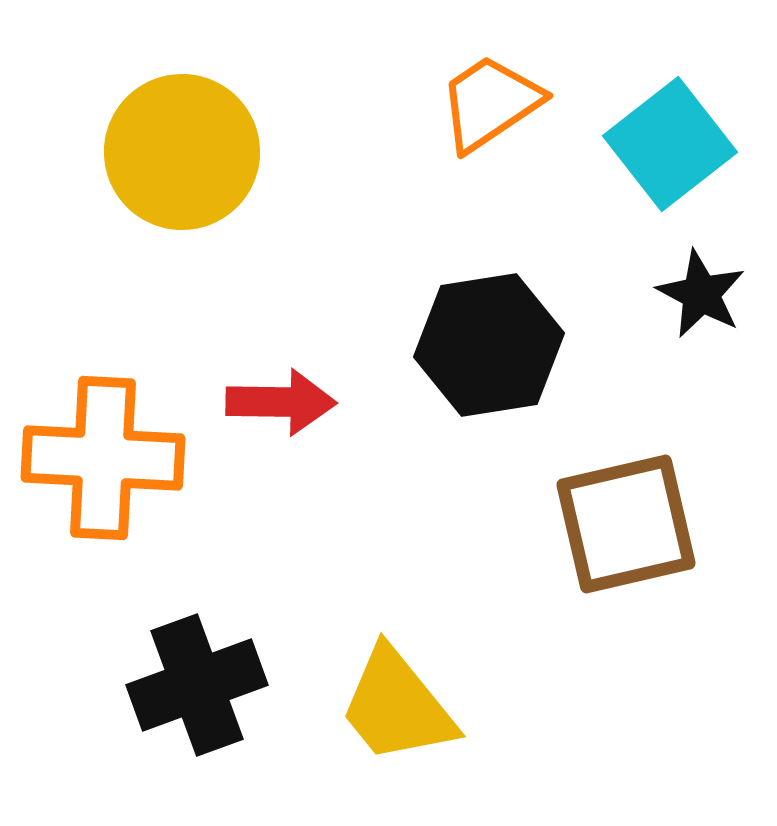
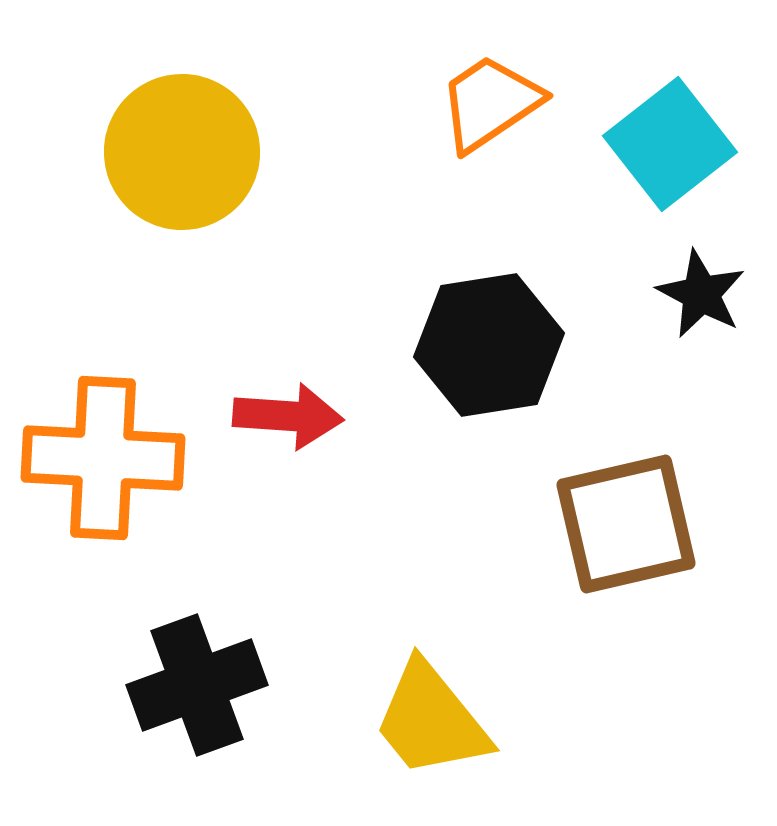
red arrow: moved 7 px right, 14 px down; rotated 3 degrees clockwise
yellow trapezoid: moved 34 px right, 14 px down
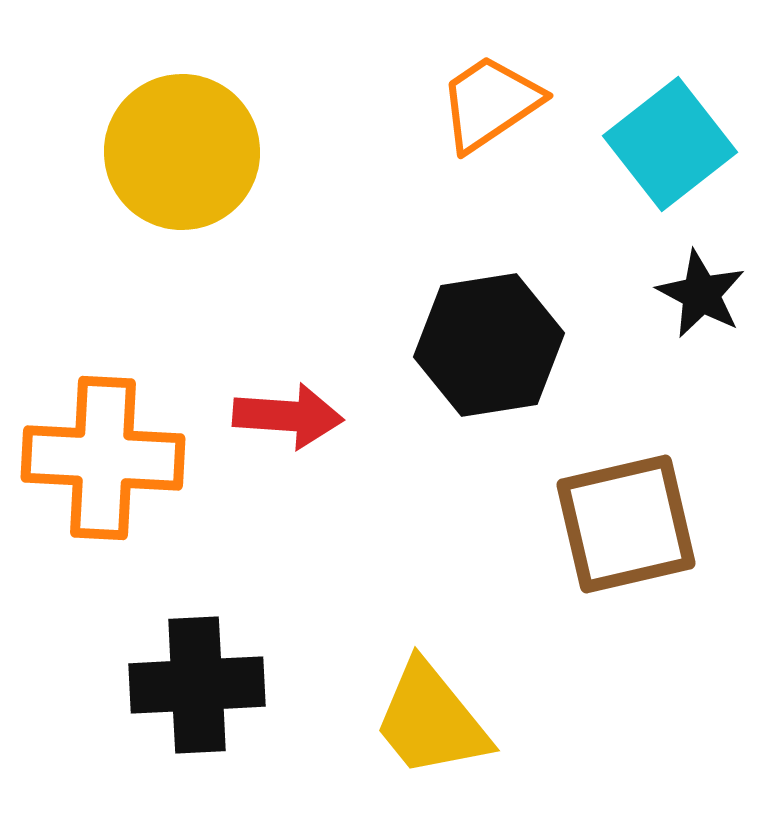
black cross: rotated 17 degrees clockwise
